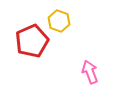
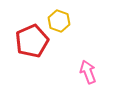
pink arrow: moved 2 px left
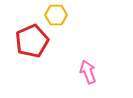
yellow hexagon: moved 3 px left, 6 px up; rotated 20 degrees counterclockwise
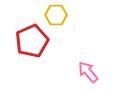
pink arrow: rotated 20 degrees counterclockwise
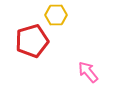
red pentagon: rotated 8 degrees clockwise
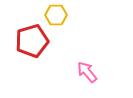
pink arrow: moved 1 px left
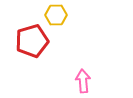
pink arrow: moved 4 px left, 9 px down; rotated 35 degrees clockwise
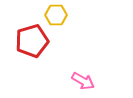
pink arrow: rotated 125 degrees clockwise
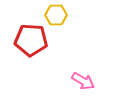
red pentagon: moved 1 px left, 1 px up; rotated 20 degrees clockwise
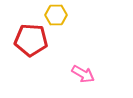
pink arrow: moved 7 px up
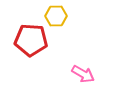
yellow hexagon: moved 1 px down
